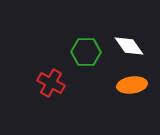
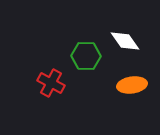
white diamond: moved 4 px left, 5 px up
green hexagon: moved 4 px down
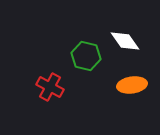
green hexagon: rotated 12 degrees clockwise
red cross: moved 1 px left, 4 px down
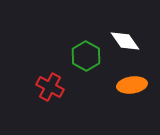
green hexagon: rotated 16 degrees clockwise
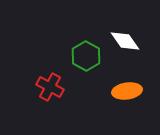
orange ellipse: moved 5 px left, 6 px down
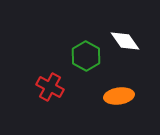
orange ellipse: moved 8 px left, 5 px down
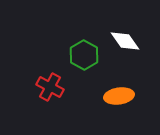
green hexagon: moved 2 px left, 1 px up
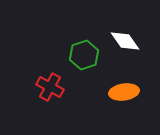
green hexagon: rotated 12 degrees clockwise
orange ellipse: moved 5 px right, 4 px up
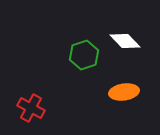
white diamond: rotated 8 degrees counterclockwise
red cross: moved 19 px left, 21 px down
